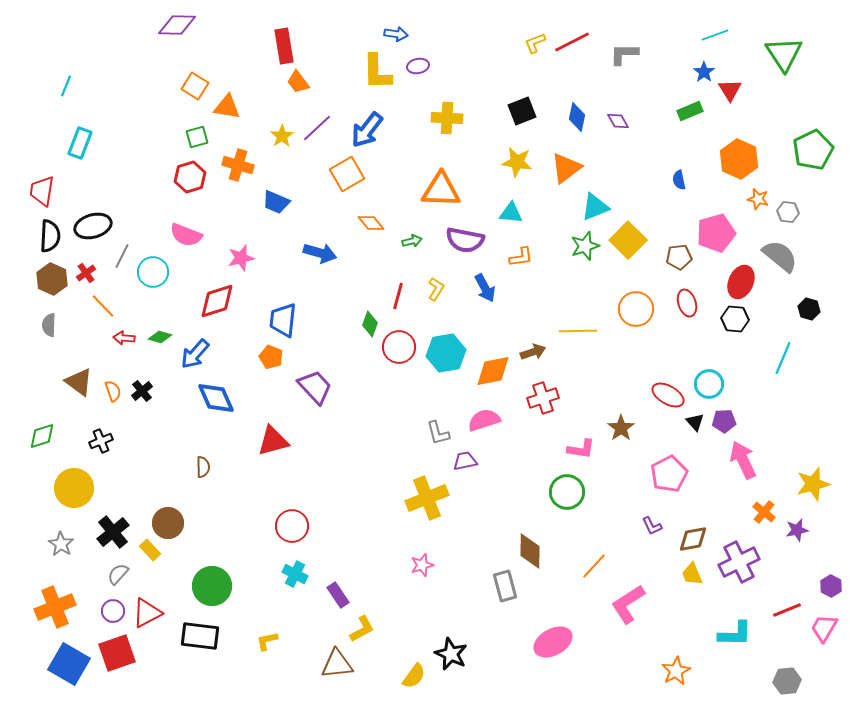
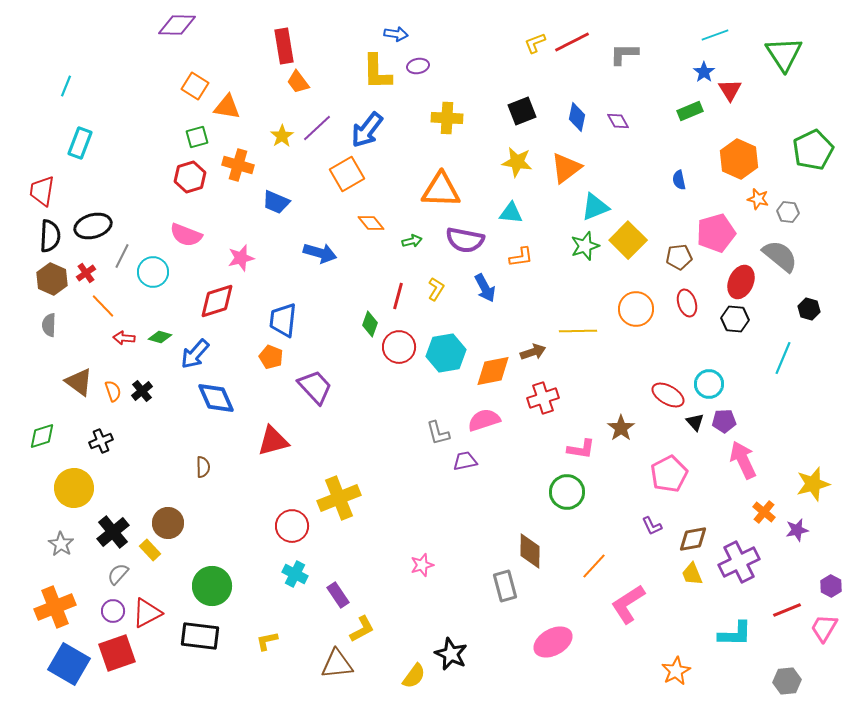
yellow cross at (427, 498): moved 88 px left
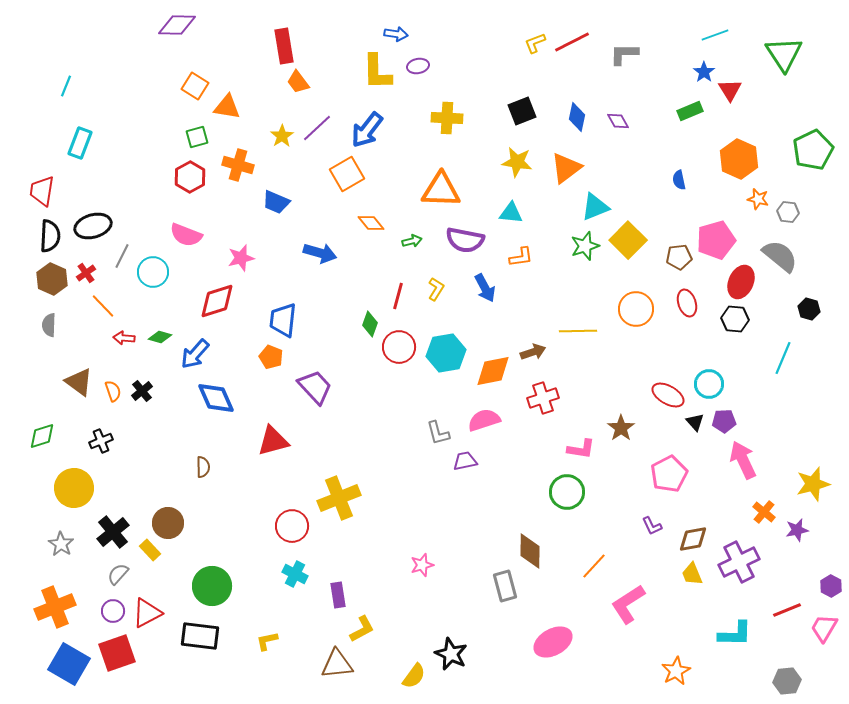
red hexagon at (190, 177): rotated 12 degrees counterclockwise
pink pentagon at (716, 233): moved 7 px down
purple rectangle at (338, 595): rotated 25 degrees clockwise
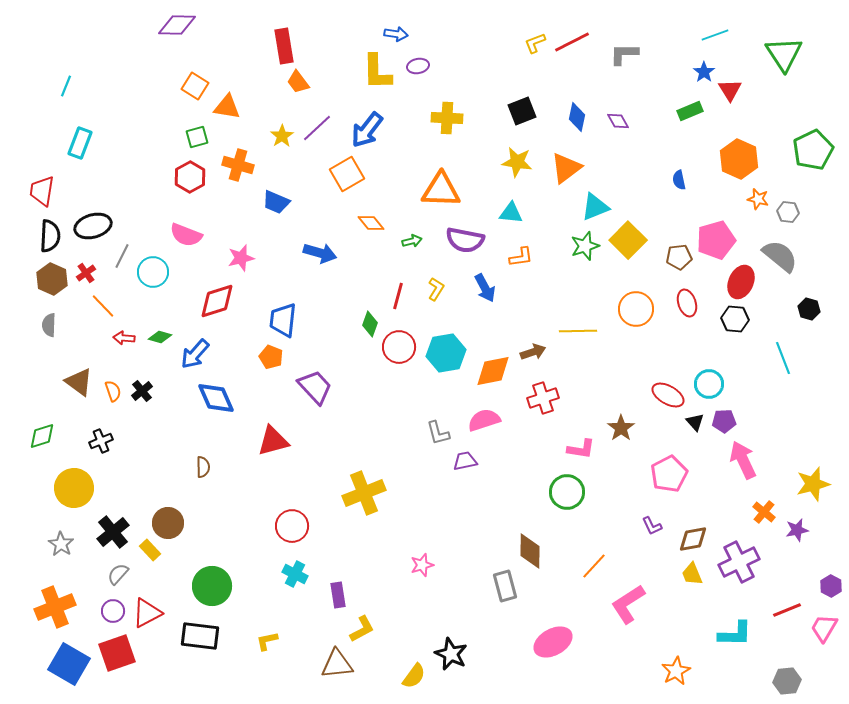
cyan line at (783, 358): rotated 44 degrees counterclockwise
yellow cross at (339, 498): moved 25 px right, 5 px up
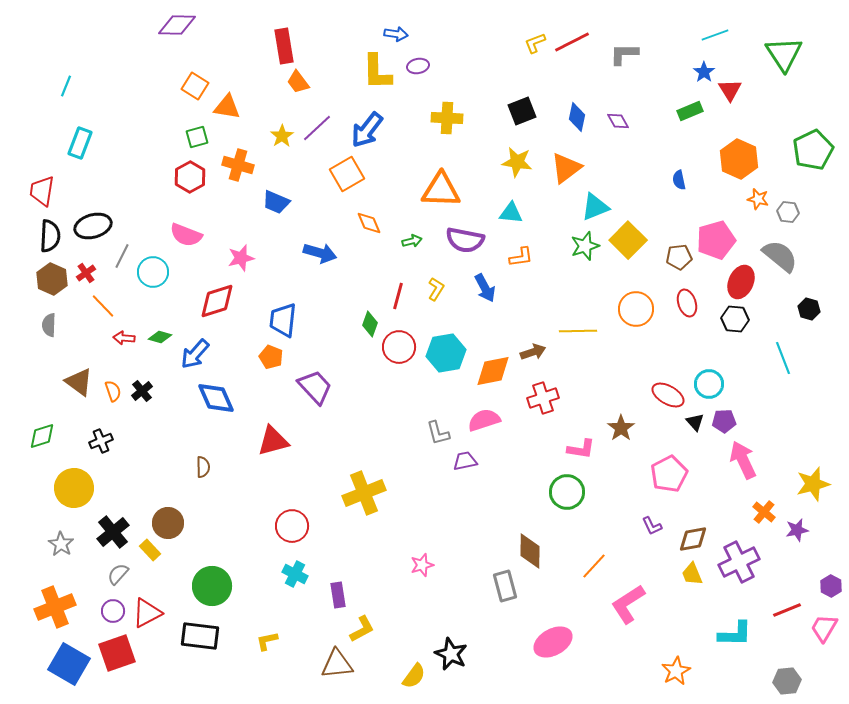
orange diamond at (371, 223): moved 2 px left; rotated 16 degrees clockwise
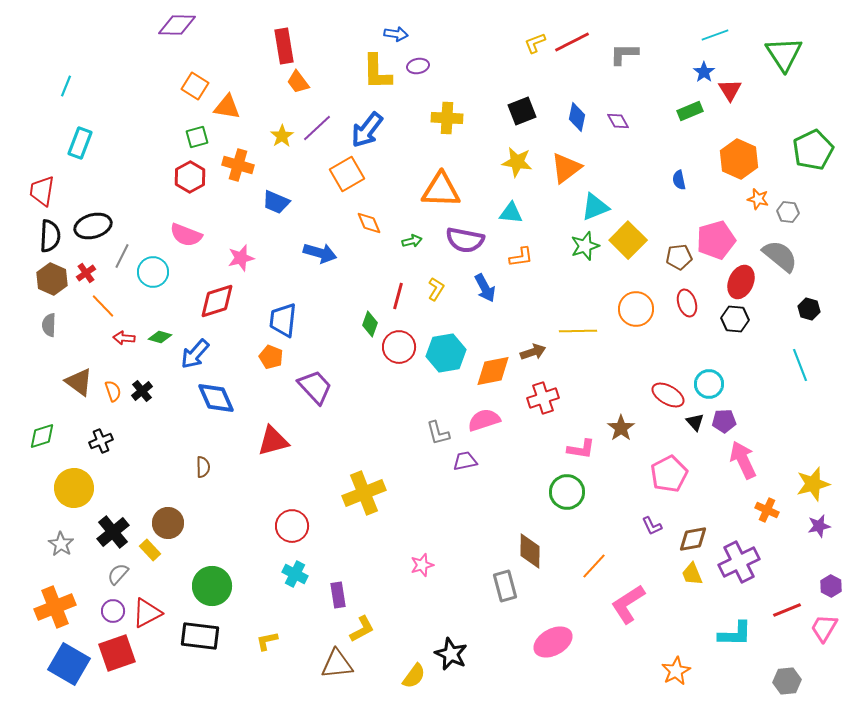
cyan line at (783, 358): moved 17 px right, 7 px down
orange cross at (764, 512): moved 3 px right, 2 px up; rotated 15 degrees counterclockwise
purple star at (797, 530): moved 22 px right, 4 px up
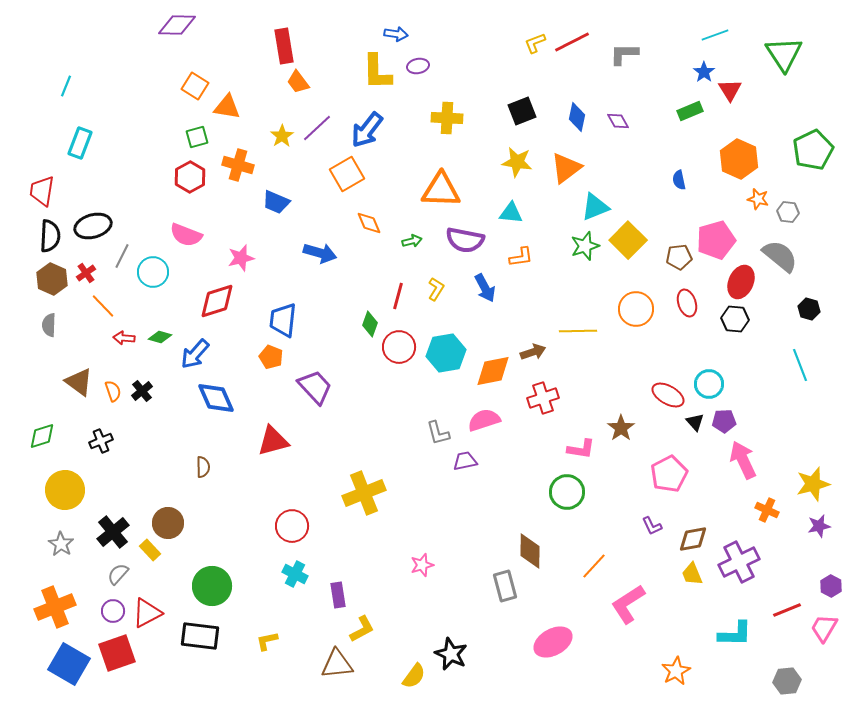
yellow circle at (74, 488): moved 9 px left, 2 px down
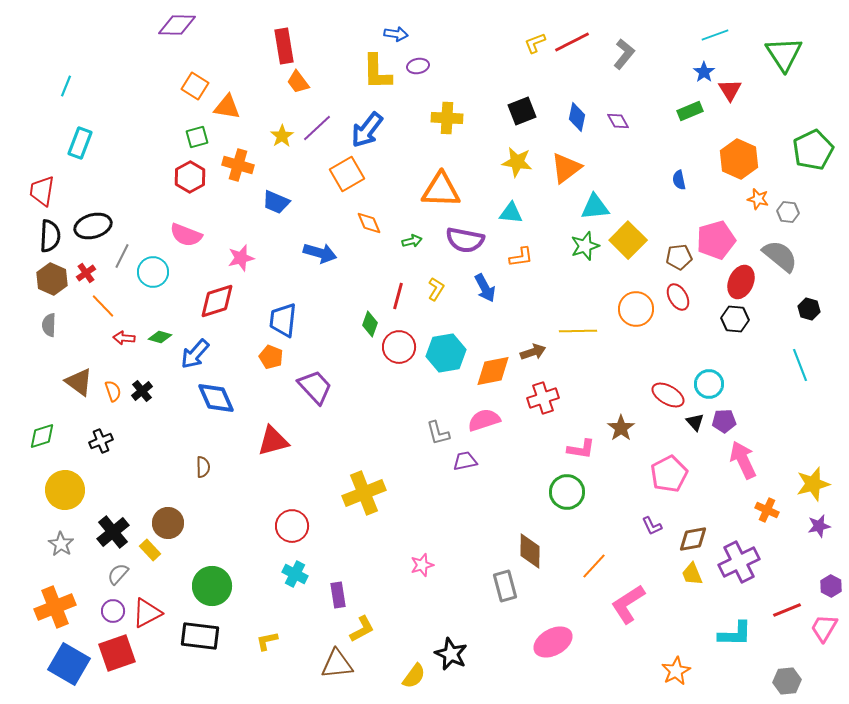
gray L-shape at (624, 54): rotated 128 degrees clockwise
cyan triangle at (595, 207): rotated 16 degrees clockwise
red ellipse at (687, 303): moved 9 px left, 6 px up; rotated 12 degrees counterclockwise
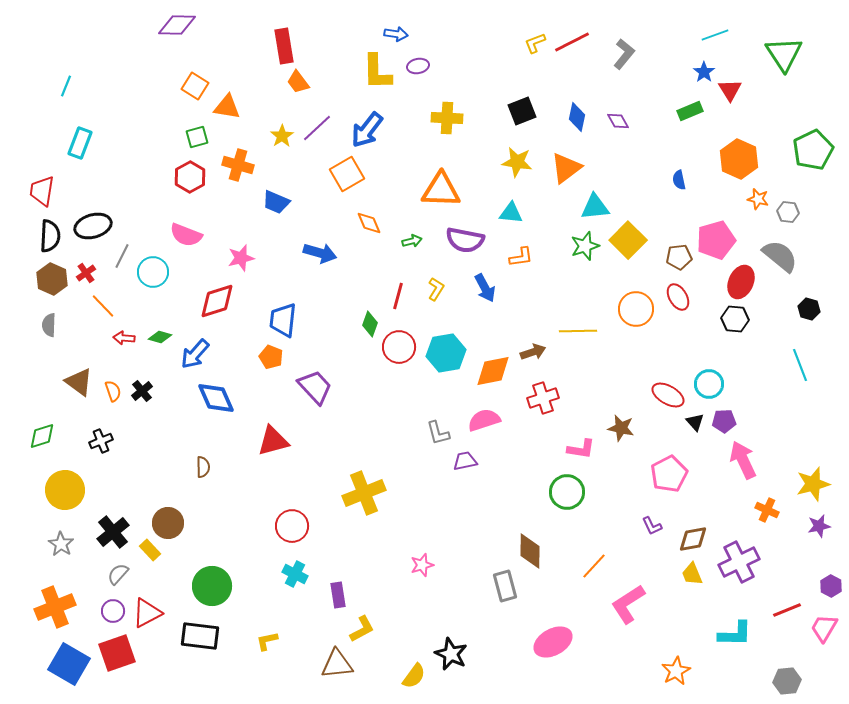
brown star at (621, 428): rotated 24 degrees counterclockwise
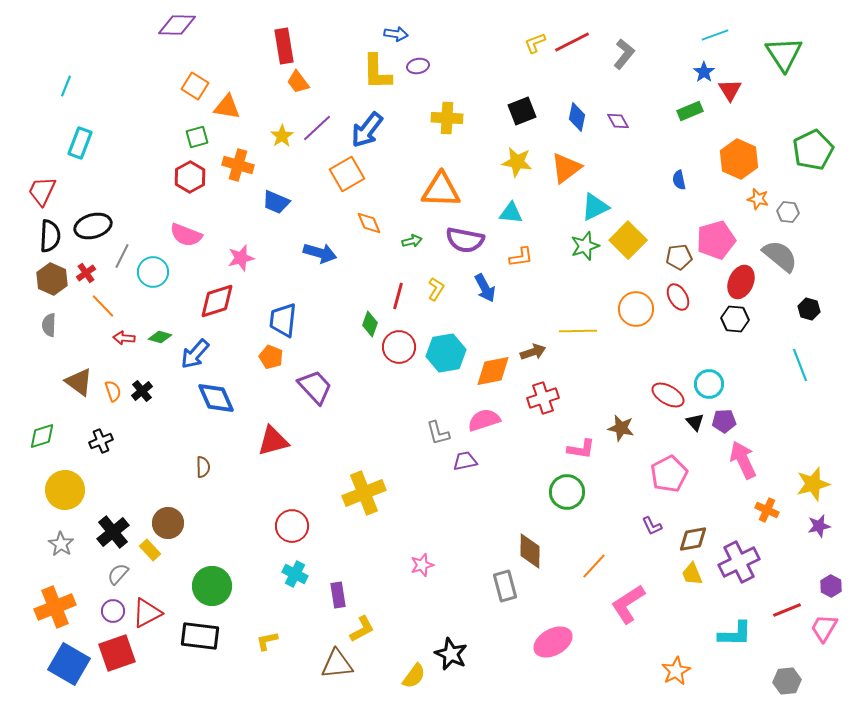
red trapezoid at (42, 191): rotated 16 degrees clockwise
cyan triangle at (595, 207): rotated 20 degrees counterclockwise
